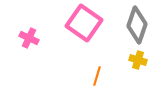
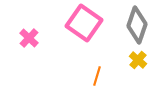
pink cross: rotated 18 degrees clockwise
yellow cross: rotated 24 degrees clockwise
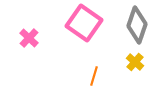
yellow cross: moved 3 px left, 2 px down
orange line: moved 3 px left
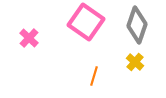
pink square: moved 2 px right, 1 px up
